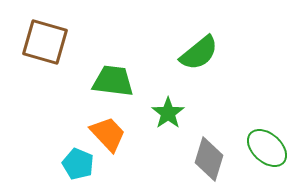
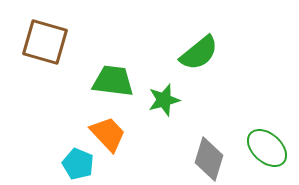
green star: moved 4 px left, 13 px up; rotated 20 degrees clockwise
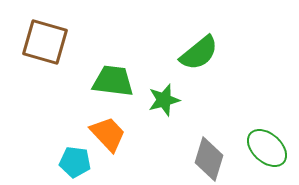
cyan pentagon: moved 3 px left, 2 px up; rotated 16 degrees counterclockwise
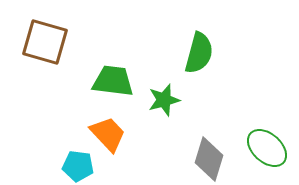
green semicircle: rotated 36 degrees counterclockwise
cyan pentagon: moved 3 px right, 4 px down
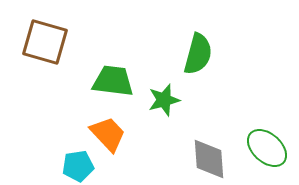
green semicircle: moved 1 px left, 1 px down
gray diamond: rotated 21 degrees counterclockwise
cyan pentagon: rotated 16 degrees counterclockwise
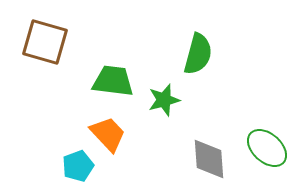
cyan pentagon: rotated 12 degrees counterclockwise
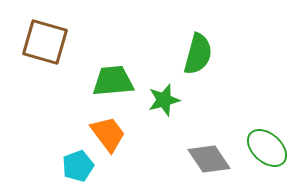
green trapezoid: rotated 12 degrees counterclockwise
orange trapezoid: rotated 6 degrees clockwise
gray diamond: rotated 30 degrees counterclockwise
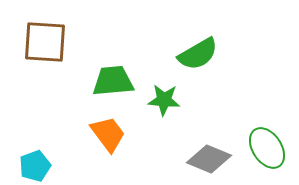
brown square: rotated 12 degrees counterclockwise
green semicircle: rotated 45 degrees clockwise
green star: rotated 20 degrees clockwise
green ellipse: rotated 15 degrees clockwise
gray diamond: rotated 33 degrees counterclockwise
cyan pentagon: moved 43 px left
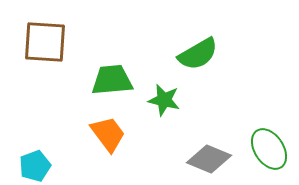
green trapezoid: moved 1 px left, 1 px up
green star: rotated 8 degrees clockwise
green ellipse: moved 2 px right, 1 px down
